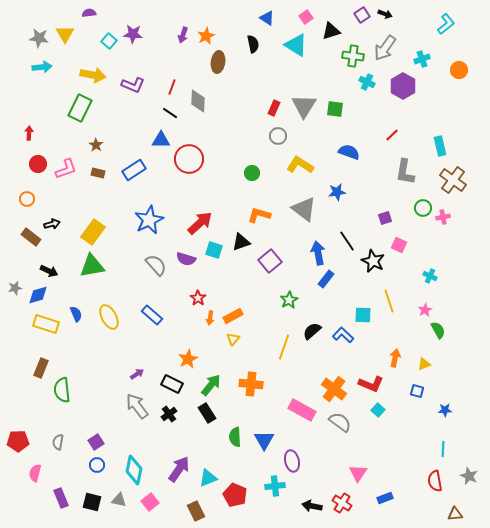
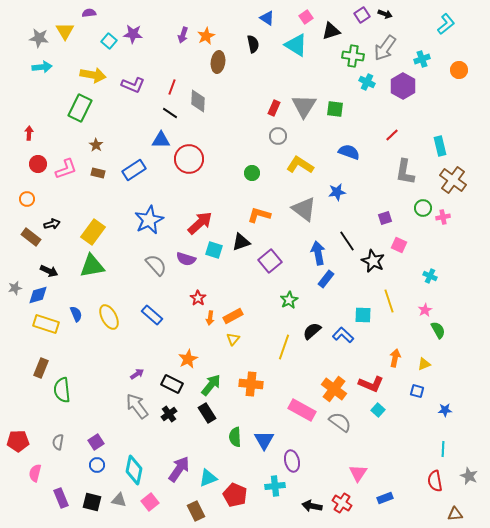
yellow triangle at (65, 34): moved 3 px up
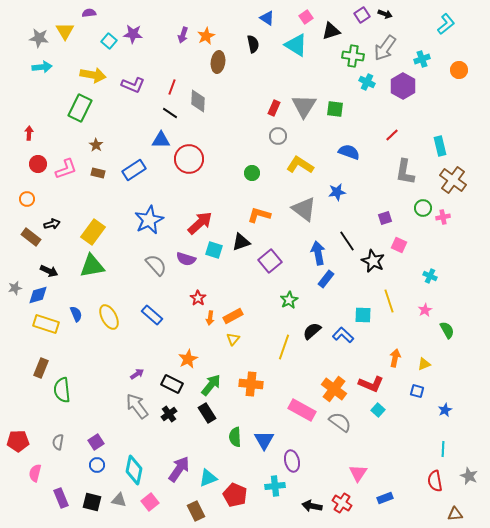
green semicircle at (438, 330): moved 9 px right
blue star at (445, 410): rotated 24 degrees counterclockwise
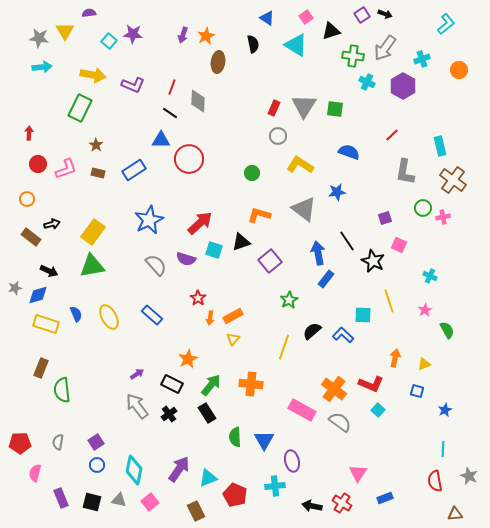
red pentagon at (18, 441): moved 2 px right, 2 px down
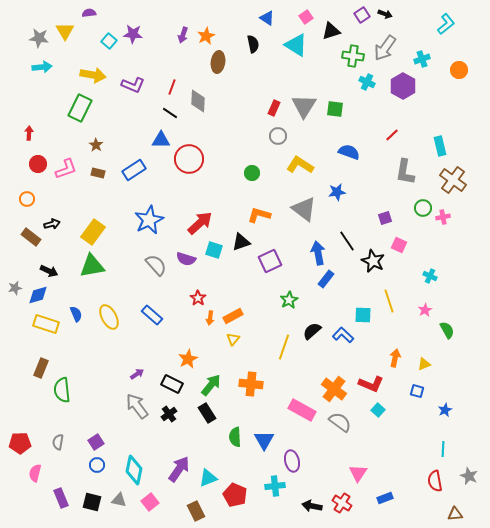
purple square at (270, 261): rotated 15 degrees clockwise
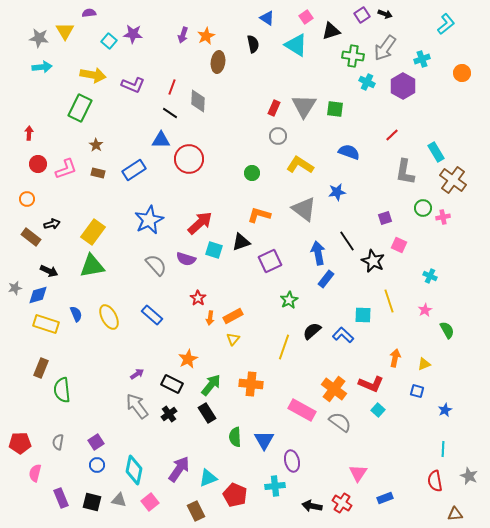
orange circle at (459, 70): moved 3 px right, 3 px down
cyan rectangle at (440, 146): moved 4 px left, 6 px down; rotated 18 degrees counterclockwise
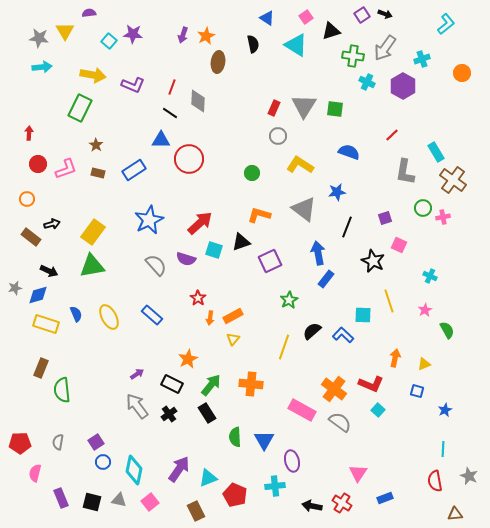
black line at (347, 241): moved 14 px up; rotated 55 degrees clockwise
blue circle at (97, 465): moved 6 px right, 3 px up
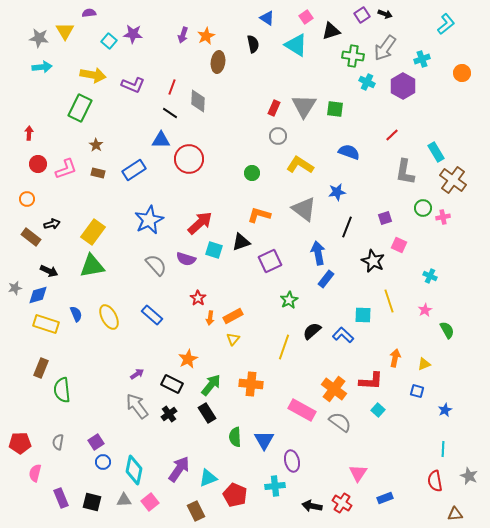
red L-shape at (371, 384): moved 3 px up; rotated 20 degrees counterclockwise
gray triangle at (119, 500): moved 5 px right; rotated 14 degrees counterclockwise
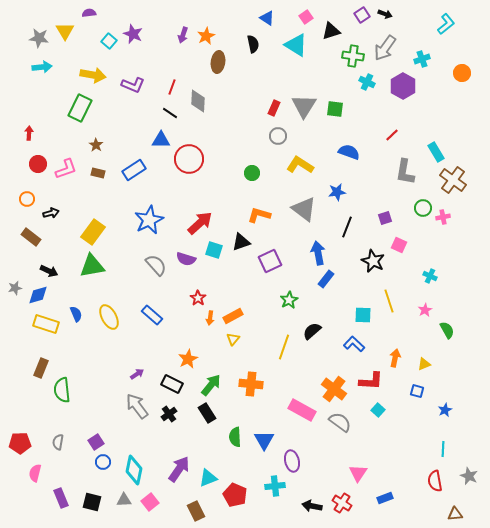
purple star at (133, 34): rotated 18 degrees clockwise
black arrow at (52, 224): moved 1 px left, 11 px up
blue L-shape at (343, 335): moved 11 px right, 9 px down
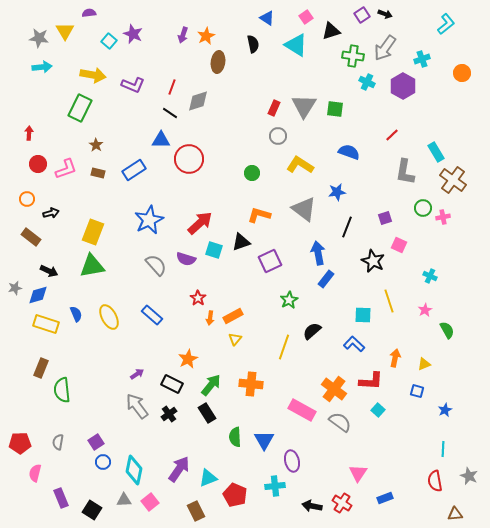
gray diamond at (198, 101): rotated 70 degrees clockwise
yellow rectangle at (93, 232): rotated 15 degrees counterclockwise
yellow triangle at (233, 339): moved 2 px right
black square at (92, 502): moved 8 px down; rotated 18 degrees clockwise
